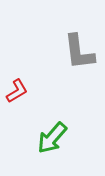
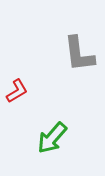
gray L-shape: moved 2 px down
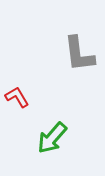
red L-shape: moved 6 px down; rotated 90 degrees counterclockwise
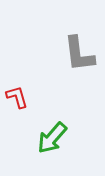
red L-shape: rotated 15 degrees clockwise
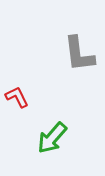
red L-shape: rotated 10 degrees counterclockwise
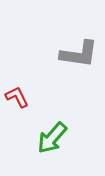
gray L-shape: rotated 75 degrees counterclockwise
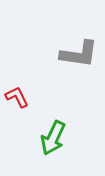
green arrow: moved 1 px right; rotated 16 degrees counterclockwise
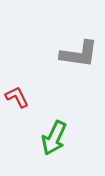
green arrow: moved 1 px right
